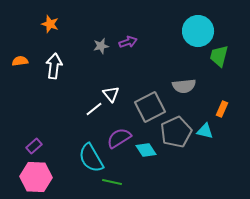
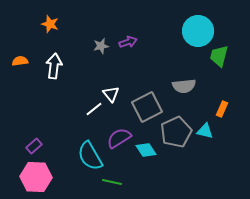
gray square: moved 3 px left
cyan semicircle: moved 1 px left, 2 px up
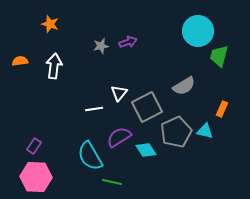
gray semicircle: rotated 25 degrees counterclockwise
white triangle: moved 8 px right, 1 px up; rotated 18 degrees clockwise
white line: rotated 30 degrees clockwise
purple semicircle: moved 1 px up
purple rectangle: rotated 14 degrees counterclockwise
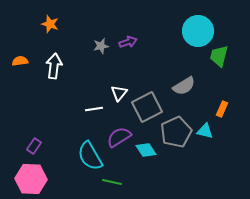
pink hexagon: moved 5 px left, 2 px down
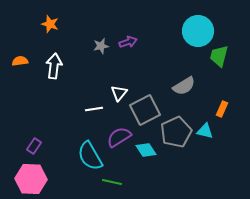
gray square: moved 2 px left, 3 px down
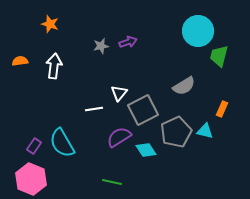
gray square: moved 2 px left
cyan semicircle: moved 28 px left, 13 px up
pink hexagon: rotated 20 degrees clockwise
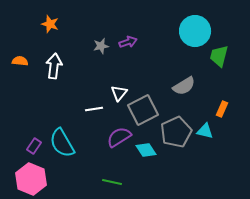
cyan circle: moved 3 px left
orange semicircle: rotated 14 degrees clockwise
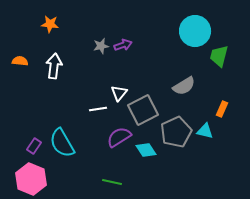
orange star: rotated 12 degrees counterclockwise
purple arrow: moved 5 px left, 3 px down
white line: moved 4 px right
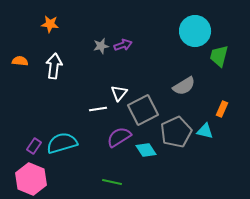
cyan semicircle: rotated 104 degrees clockwise
